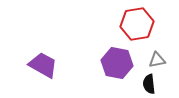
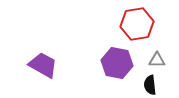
gray triangle: rotated 12 degrees clockwise
black semicircle: moved 1 px right, 1 px down
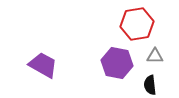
gray triangle: moved 2 px left, 4 px up
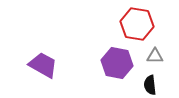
red hexagon: rotated 20 degrees clockwise
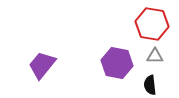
red hexagon: moved 15 px right
purple trapezoid: moved 1 px left; rotated 80 degrees counterclockwise
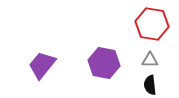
gray triangle: moved 5 px left, 4 px down
purple hexagon: moved 13 px left
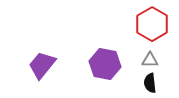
red hexagon: rotated 20 degrees clockwise
purple hexagon: moved 1 px right, 1 px down
black semicircle: moved 2 px up
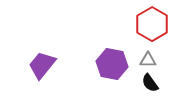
gray triangle: moved 2 px left
purple hexagon: moved 7 px right
black semicircle: rotated 30 degrees counterclockwise
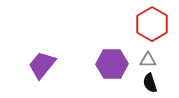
purple hexagon: rotated 12 degrees counterclockwise
black semicircle: rotated 18 degrees clockwise
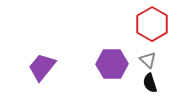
gray triangle: rotated 42 degrees clockwise
purple trapezoid: moved 2 px down
